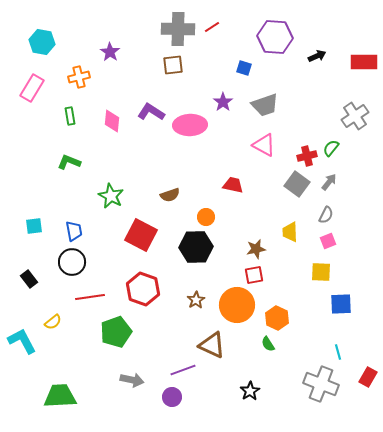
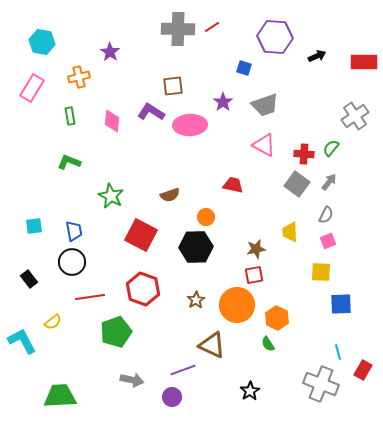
brown square at (173, 65): moved 21 px down
red cross at (307, 156): moved 3 px left, 2 px up; rotated 18 degrees clockwise
red rectangle at (368, 377): moved 5 px left, 7 px up
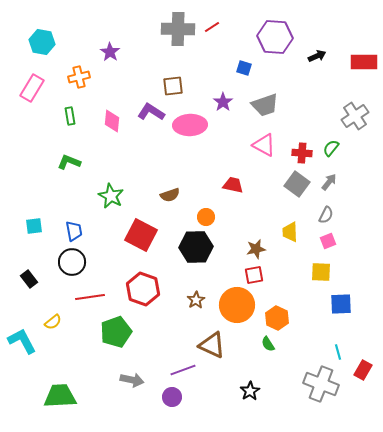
red cross at (304, 154): moved 2 px left, 1 px up
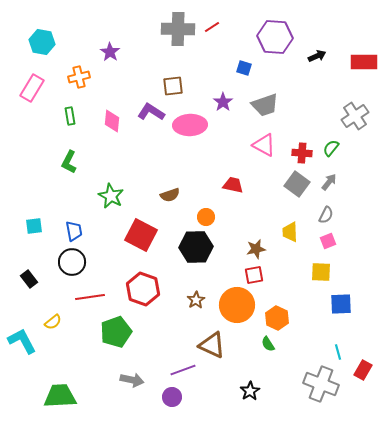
green L-shape at (69, 162): rotated 85 degrees counterclockwise
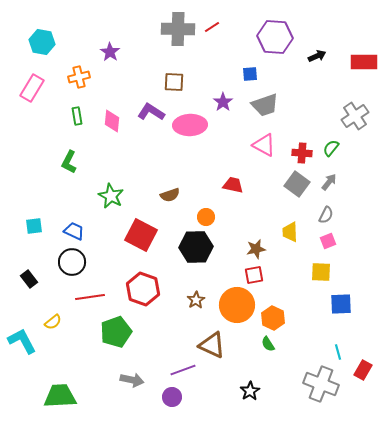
blue square at (244, 68): moved 6 px right, 6 px down; rotated 21 degrees counterclockwise
brown square at (173, 86): moved 1 px right, 4 px up; rotated 10 degrees clockwise
green rectangle at (70, 116): moved 7 px right
blue trapezoid at (74, 231): rotated 55 degrees counterclockwise
orange hexagon at (277, 318): moved 4 px left
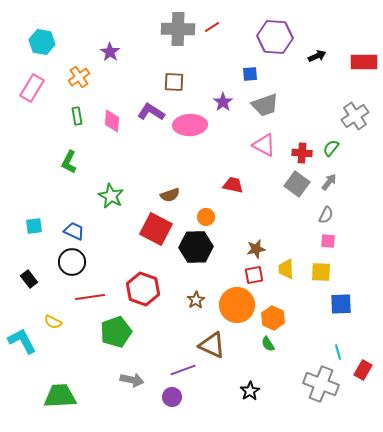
orange cross at (79, 77): rotated 20 degrees counterclockwise
yellow trapezoid at (290, 232): moved 4 px left, 37 px down
red square at (141, 235): moved 15 px right, 6 px up
pink square at (328, 241): rotated 28 degrees clockwise
yellow semicircle at (53, 322): rotated 66 degrees clockwise
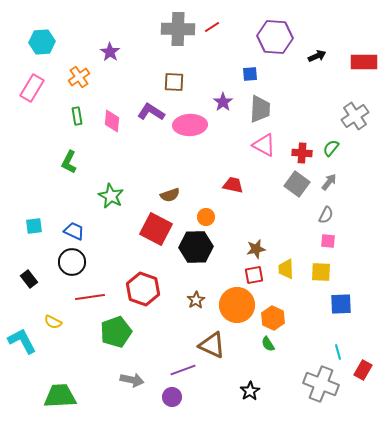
cyan hexagon at (42, 42): rotated 15 degrees counterclockwise
gray trapezoid at (265, 105): moved 5 px left, 4 px down; rotated 68 degrees counterclockwise
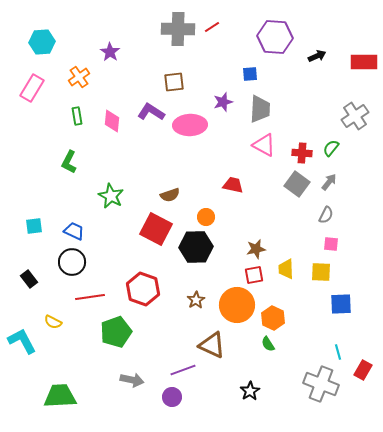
brown square at (174, 82): rotated 10 degrees counterclockwise
purple star at (223, 102): rotated 18 degrees clockwise
pink square at (328, 241): moved 3 px right, 3 px down
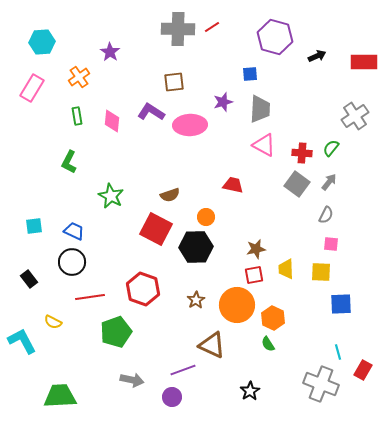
purple hexagon at (275, 37): rotated 12 degrees clockwise
